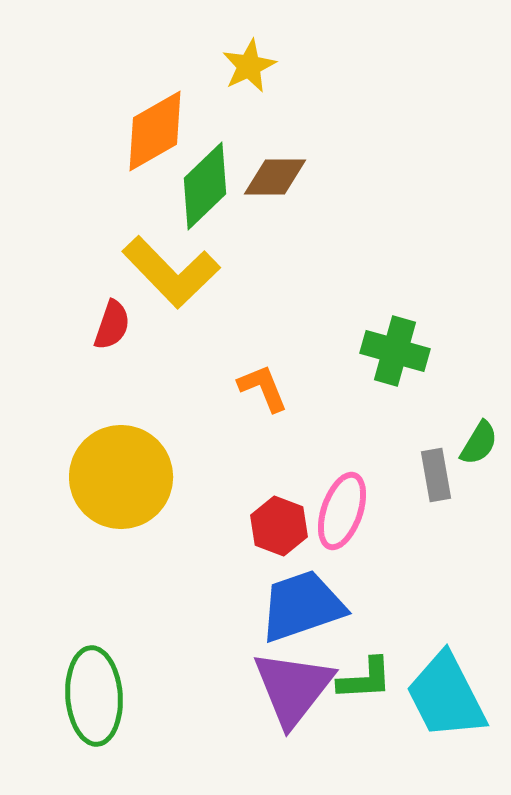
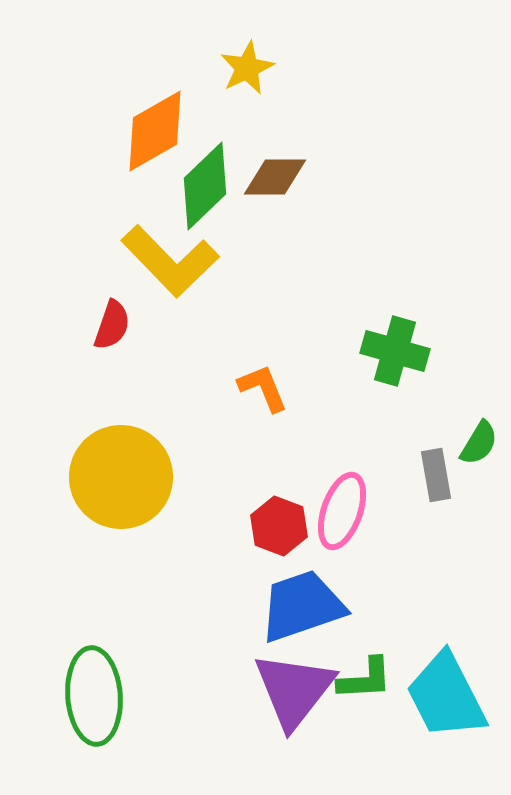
yellow star: moved 2 px left, 2 px down
yellow L-shape: moved 1 px left, 11 px up
purple triangle: moved 1 px right, 2 px down
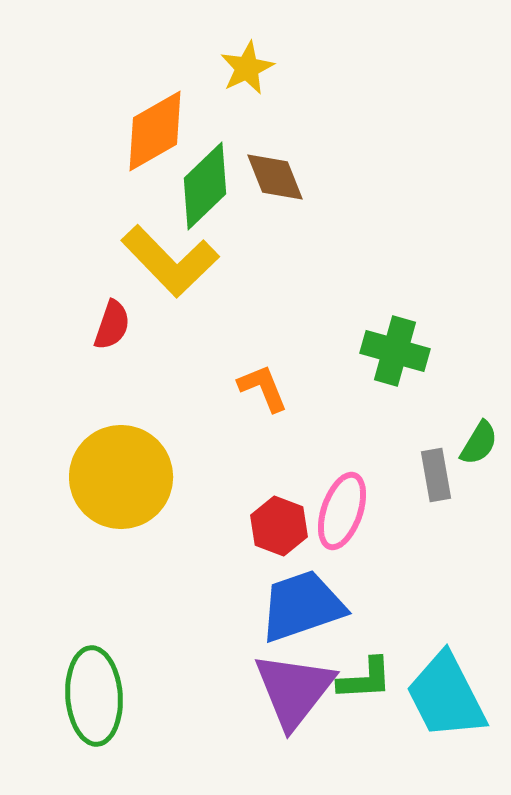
brown diamond: rotated 68 degrees clockwise
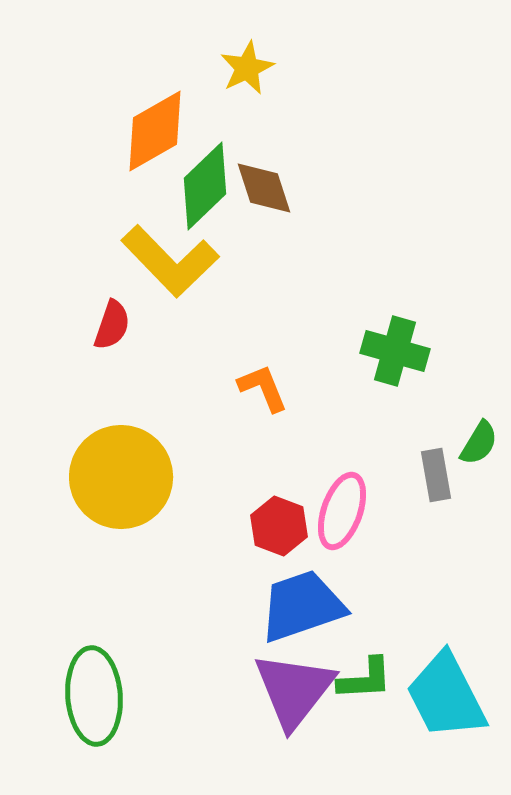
brown diamond: moved 11 px left, 11 px down; rotated 4 degrees clockwise
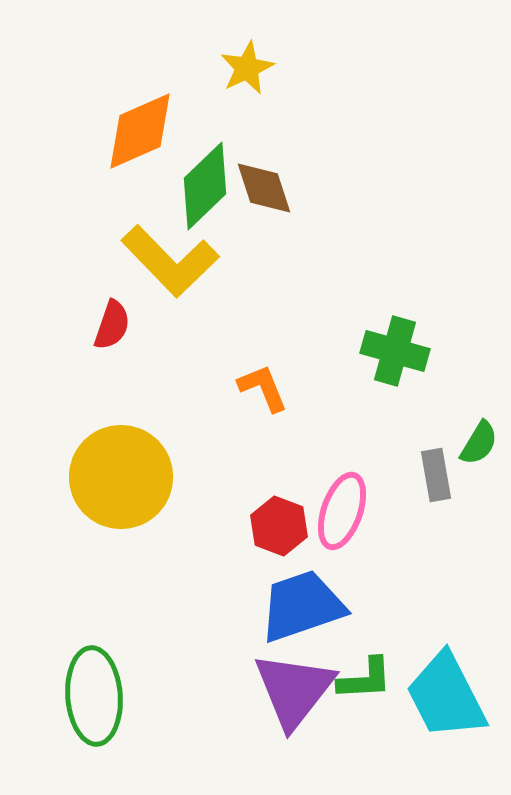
orange diamond: moved 15 px left; rotated 6 degrees clockwise
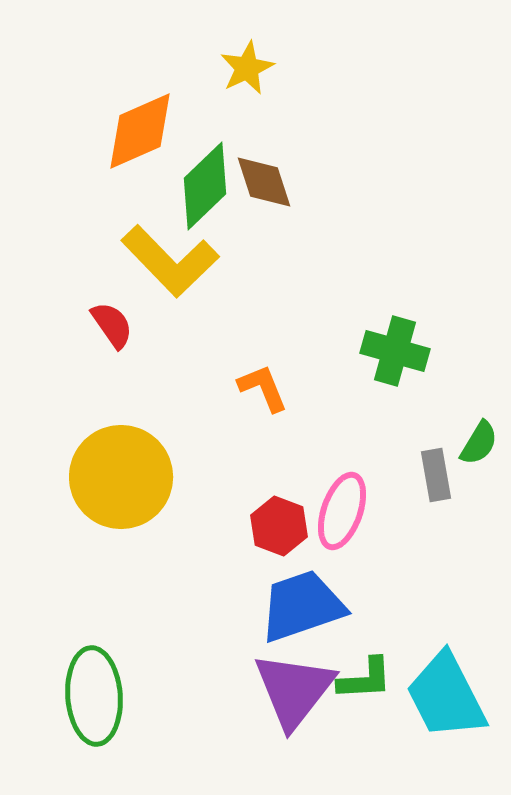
brown diamond: moved 6 px up
red semicircle: rotated 54 degrees counterclockwise
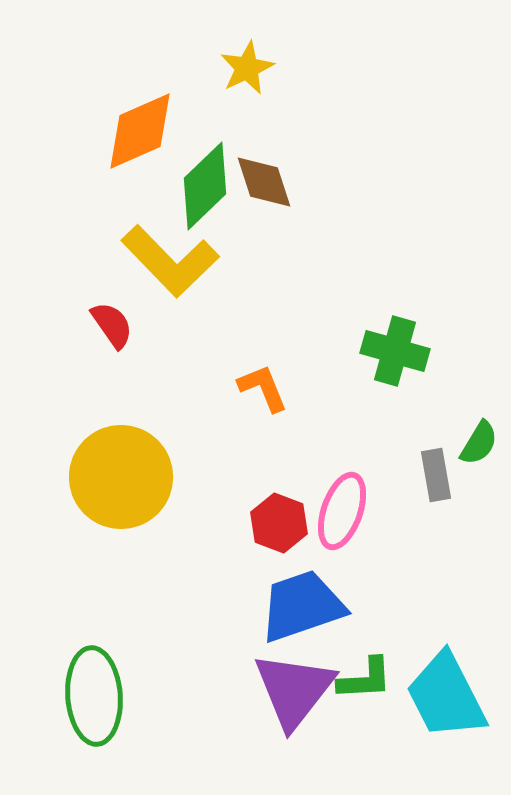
red hexagon: moved 3 px up
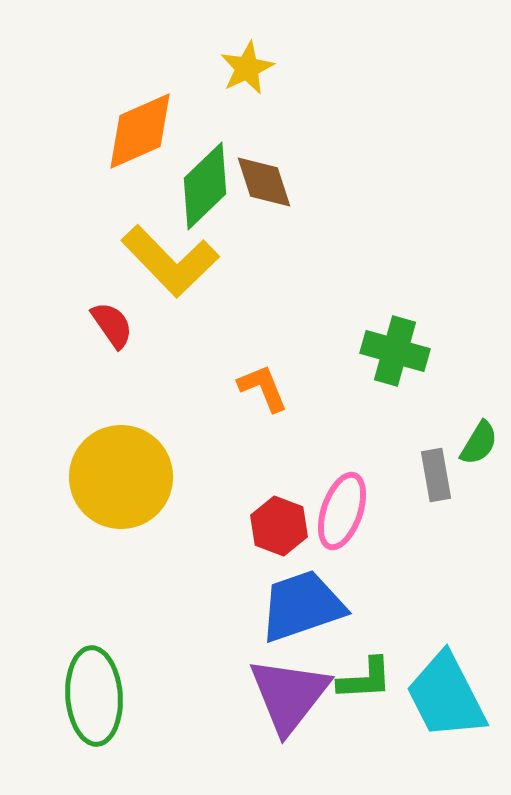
red hexagon: moved 3 px down
purple triangle: moved 5 px left, 5 px down
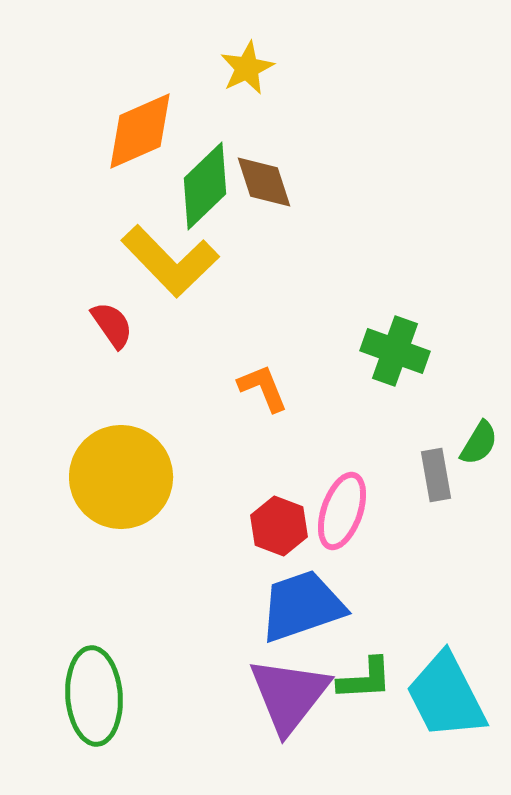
green cross: rotated 4 degrees clockwise
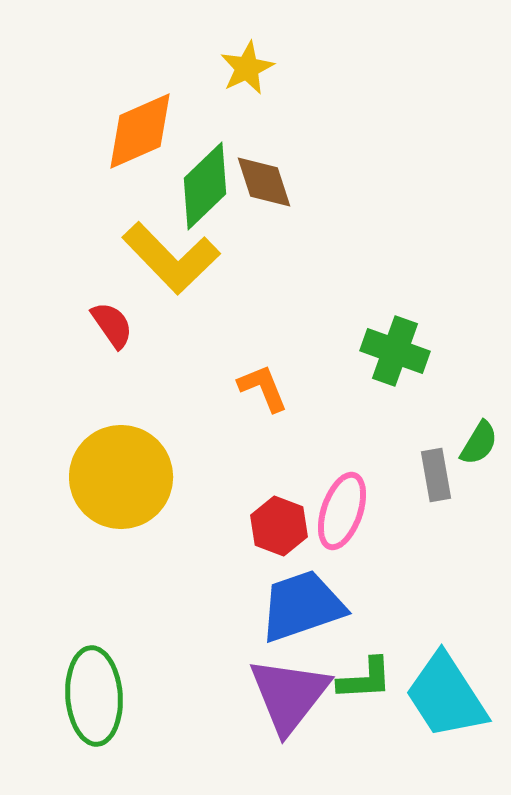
yellow L-shape: moved 1 px right, 3 px up
cyan trapezoid: rotated 6 degrees counterclockwise
